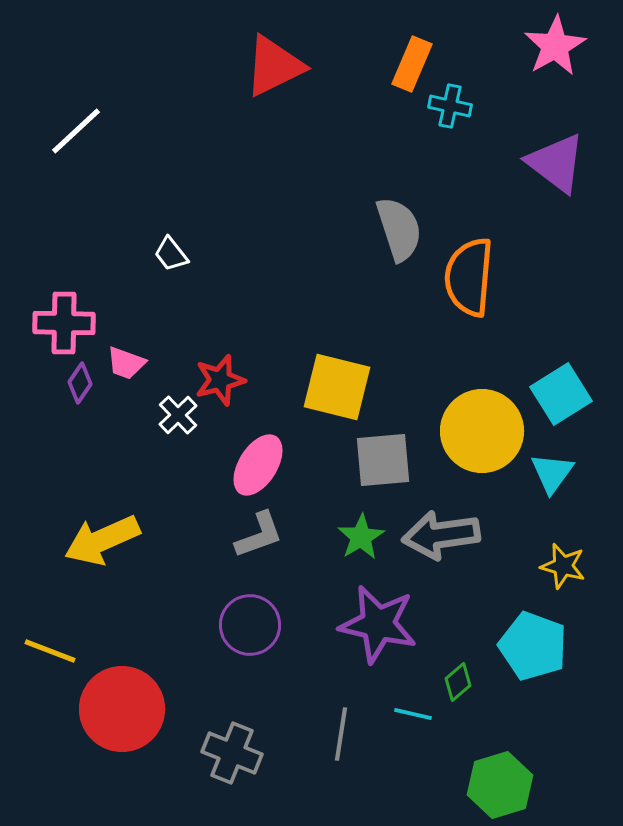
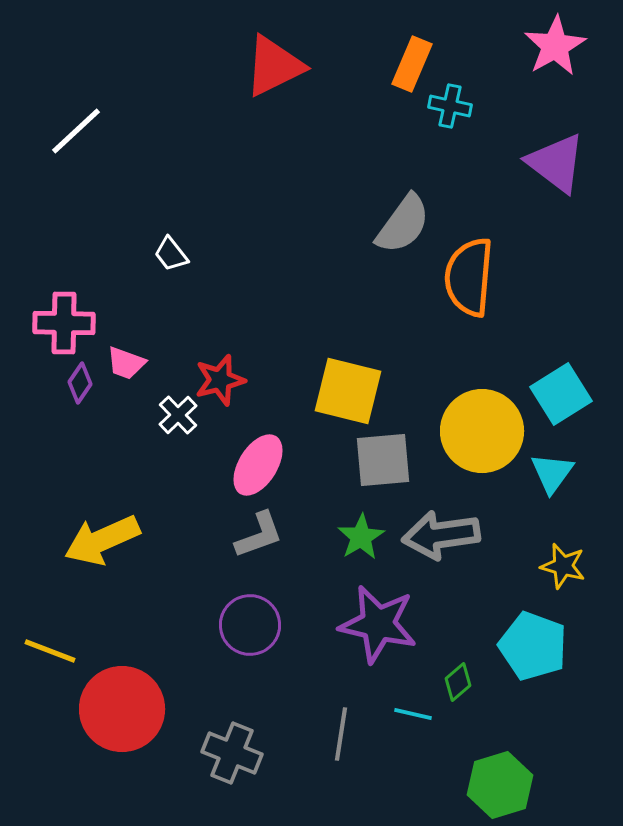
gray semicircle: moved 4 px right, 5 px up; rotated 54 degrees clockwise
yellow square: moved 11 px right, 4 px down
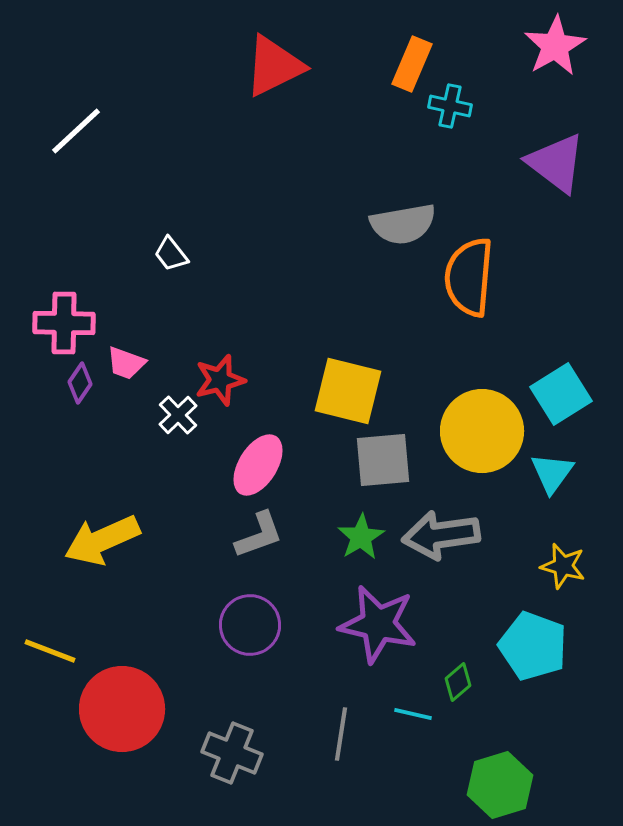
gray semicircle: rotated 44 degrees clockwise
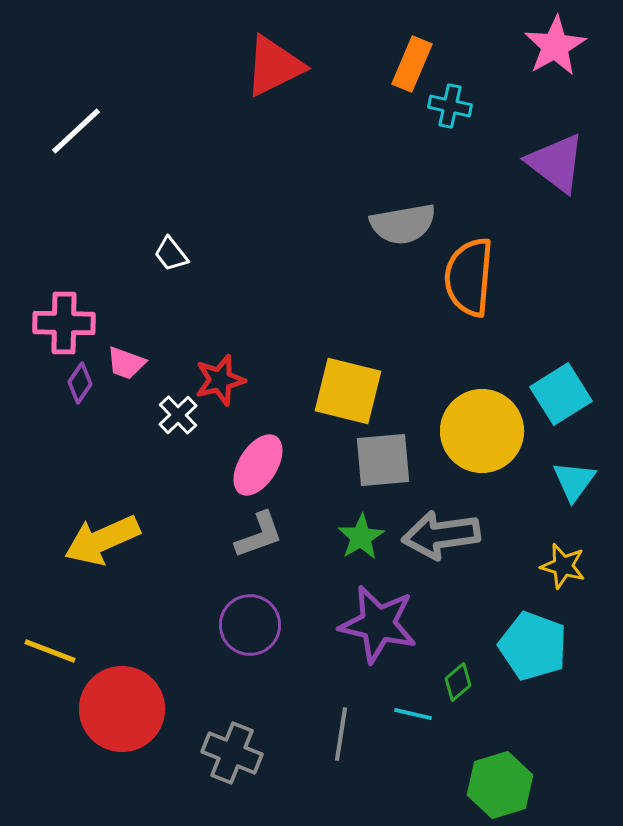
cyan triangle: moved 22 px right, 8 px down
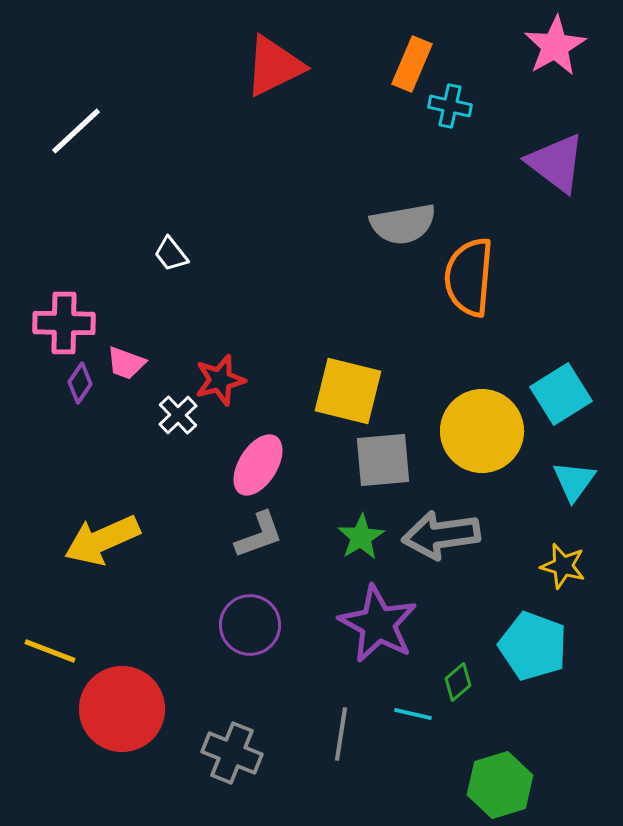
purple star: rotated 16 degrees clockwise
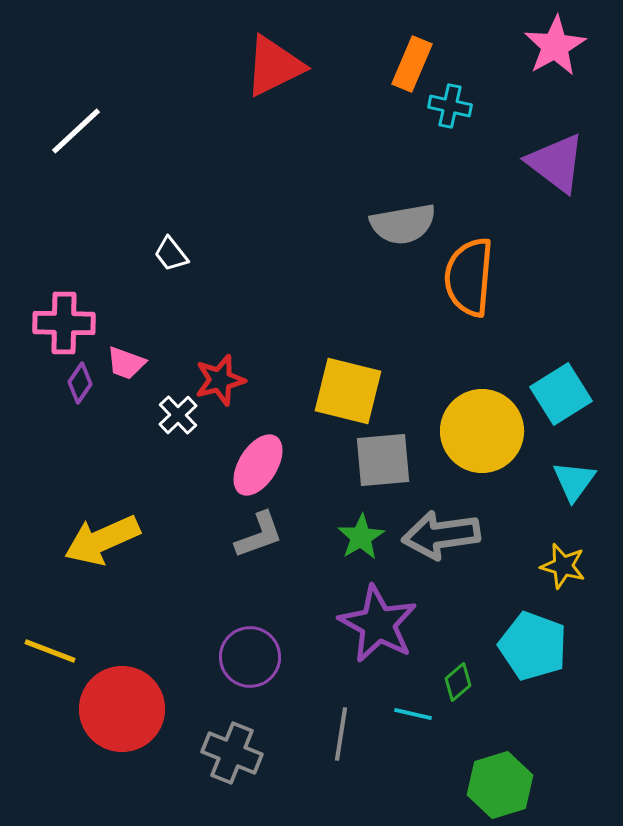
purple circle: moved 32 px down
